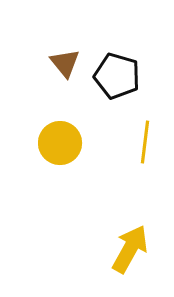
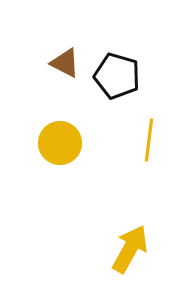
brown triangle: rotated 24 degrees counterclockwise
yellow line: moved 4 px right, 2 px up
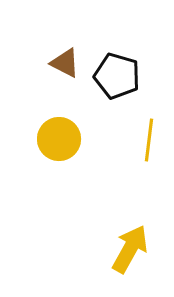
yellow circle: moved 1 px left, 4 px up
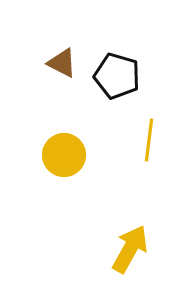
brown triangle: moved 3 px left
yellow circle: moved 5 px right, 16 px down
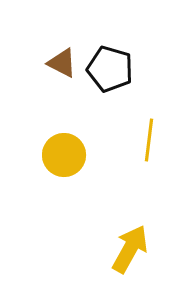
black pentagon: moved 7 px left, 7 px up
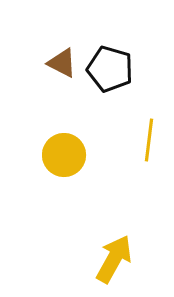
yellow arrow: moved 16 px left, 10 px down
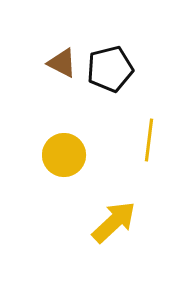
black pentagon: rotated 30 degrees counterclockwise
yellow arrow: moved 37 px up; rotated 18 degrees clockwise
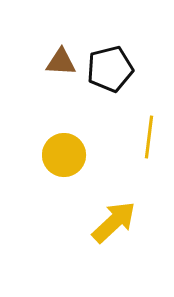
brown triangle: moved 1 px left, 1 px up; rotated 24 degrees counterclockwise
yellow line: moved 3 px up
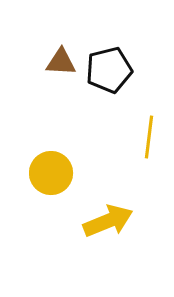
black pentagon: moved 1 px left, 1 px down
yellow circle: moved 13 px left, 18 px down
yellow arrow: moved 6 px left, 1 px up; rotated 21 degrees clockwise
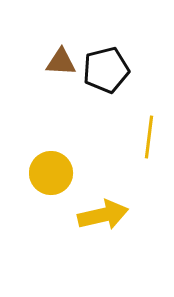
black pentagon: moved 3 px left
yellow arrow: moved 5 px left, 6 px up; rotated 9 degrees clockwise
